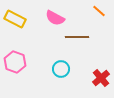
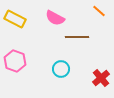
pink hexagon: moved 1 px up
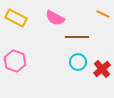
orange line: moved 4 px right, 3 px down; rotated 16 degrees counterclockwise
yellow rectangle: moved 1 px right, 1 px up
cyan circle: moved 17 px right, 7 px up
red cross: moved 1 px right, 9 px up
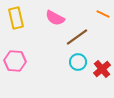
yellow rectangle: rotated 50 degrees clockwise
brown line: rotated 35 degrees counterclockwise
pink hexagon: rotated 15 degrees counterclockwise
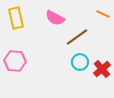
cyan circle: moved 2 px right
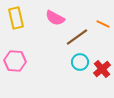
orange line: moved 10 px down
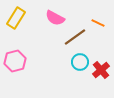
yellow rectangle: rotated 45 degrees clockwise
orange line: moved 5 px left, 1 px up
brown line: moved 2 px left
pink hexagon: rotated 20 degrees counterclockwise
red cross: moved 1 px left, 1 px down
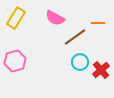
orange line: rotated 24 degrees counterclockwise
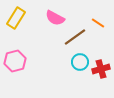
orange line: rotated 32 degrees clockwise
red cross: moved 1 px up; rotated 24 degrees clockwise
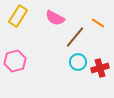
yellow rectangle: moved 2 px right, 2 px up
brown line: rotated 15 degrees counterclockwise
cyan circle: moved 2 px left
red cross: moved 1 px left, 1 px up
